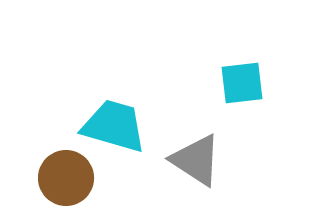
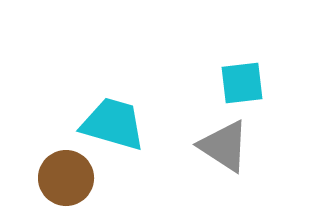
cyan trapezoid: moved 1 px left, 2 px up
gray triangle: moved 28 px right, 14 px up
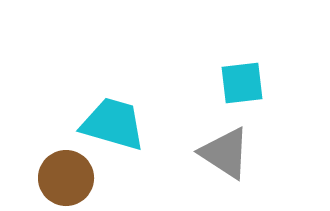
gray triangle: moved 1 px right, 7 px down
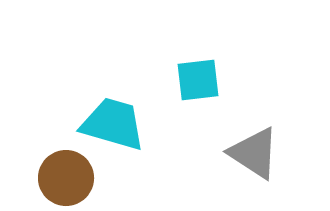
cyan square: moved 44 px left, 3 px up
gray triangle: moved 29 px right
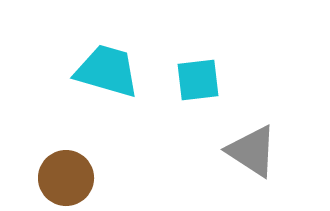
cyan trapezoid: moved 6 px left, 53 px up
gray triangle: moved 2 px left, 2 px up
